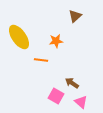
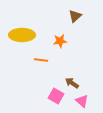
yellow ellipse: moved 3 px right, 2 px up; rotated 55 degrees counterclockwise
orange star: moved 4 px right
pink triangle: moved 1 px right, 1 px up
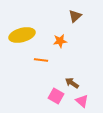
yellow ellipse: rotated 15 degrees counterclockwise
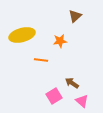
pink square: moved 2 px left; rotated 28 degrees clockwise
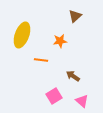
yellow ellipse: rotated 55 degrees counterclockwise
brown arrow: moved 1 px right, 7 px up
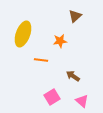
yellow ellipse: moved 1 px right, 1 px up
pink square: moved 2 px left, 1 px down
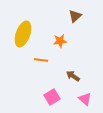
pink triangle: moved 3 px right, 2 px up
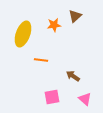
orange star: moved 6 px left, 16 px up
pink square: rotated 21 degrees clockwise
